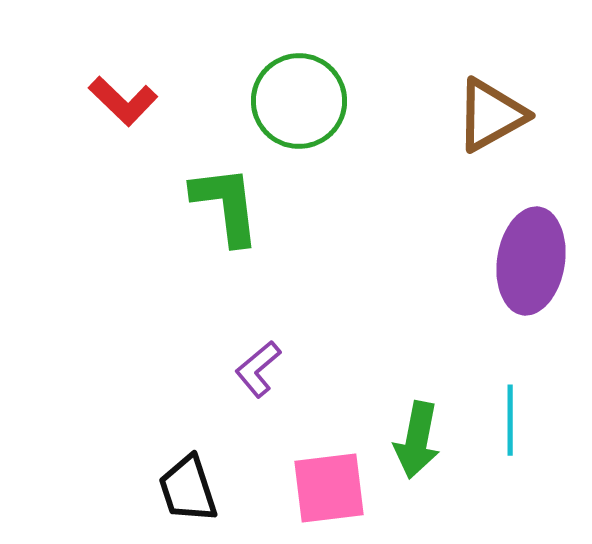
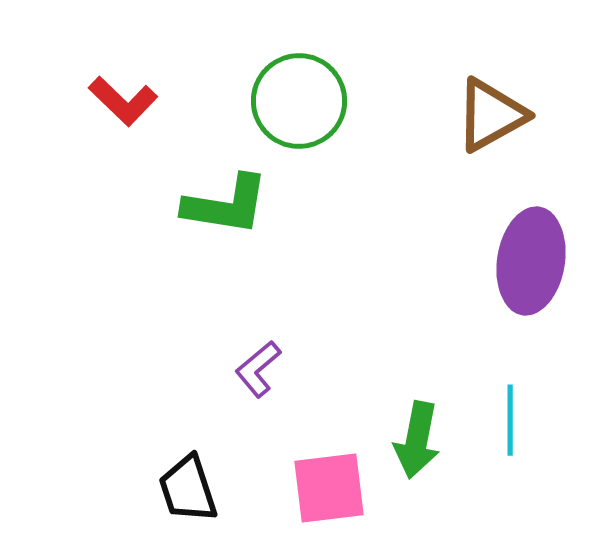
green L-shape: rotated 106 degrees clockwise
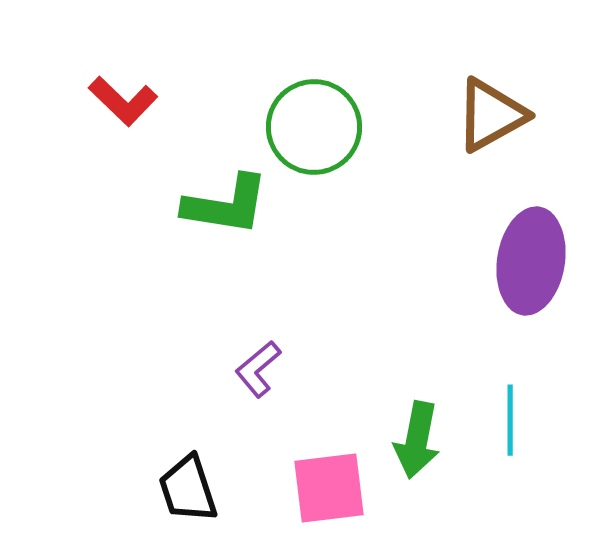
green circle: moved 15 px right, 26 px down
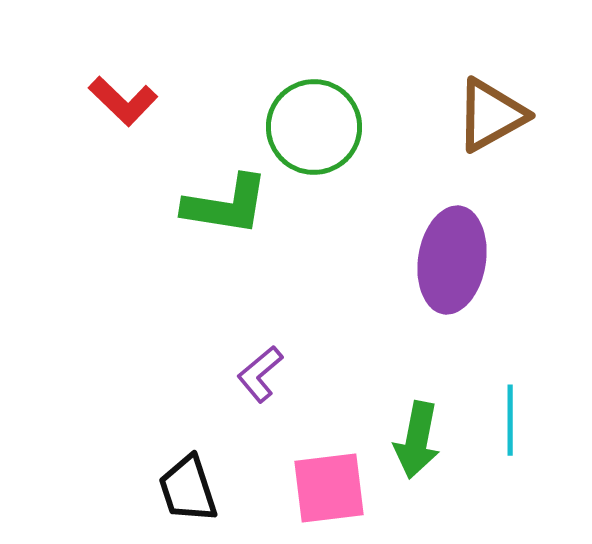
purple ellipse: moved 79 px left, 1 px up
purple L-shape: moved 2 px right, 5 px down
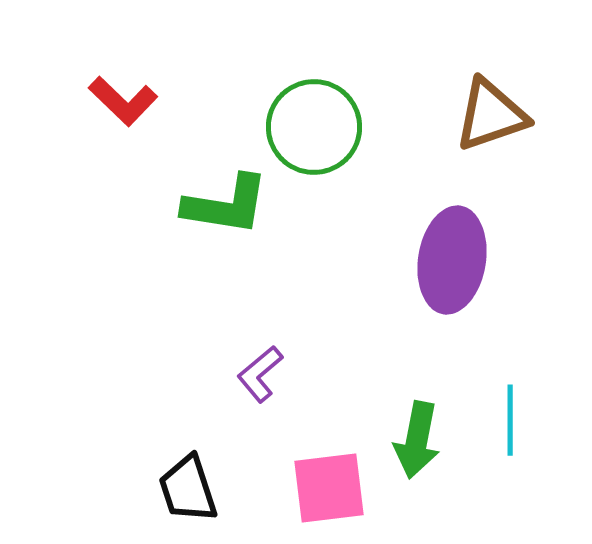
brown triangle: rotated 10 degrees clockwise
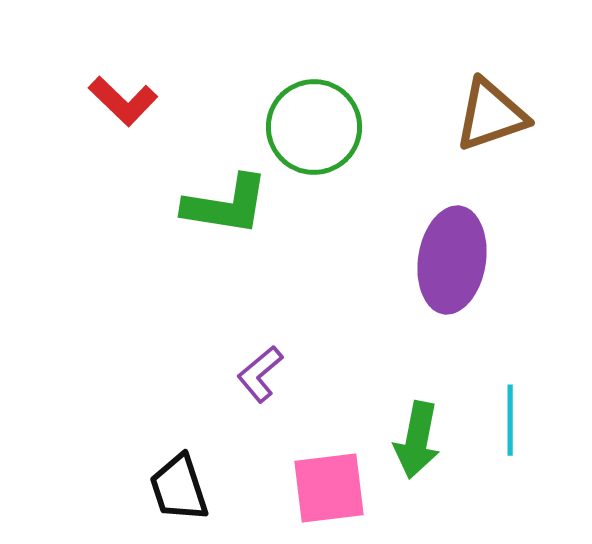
black trapezoid: moved 9 px left, 1 px up
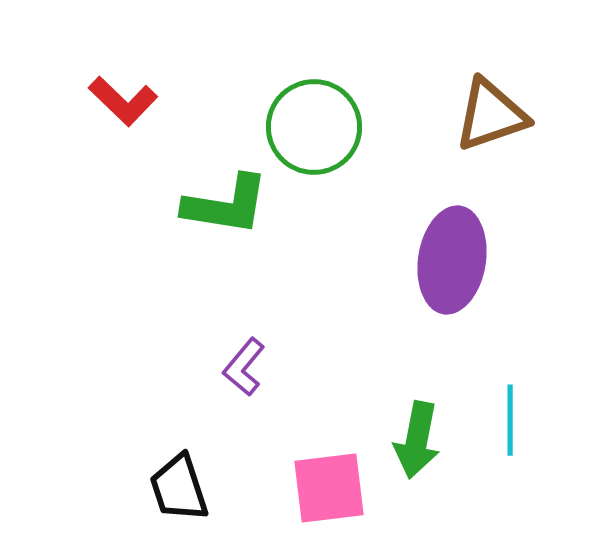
purple L-shape: moved 16 px left, 7 px up; rotated 10 degrees counterclockwise
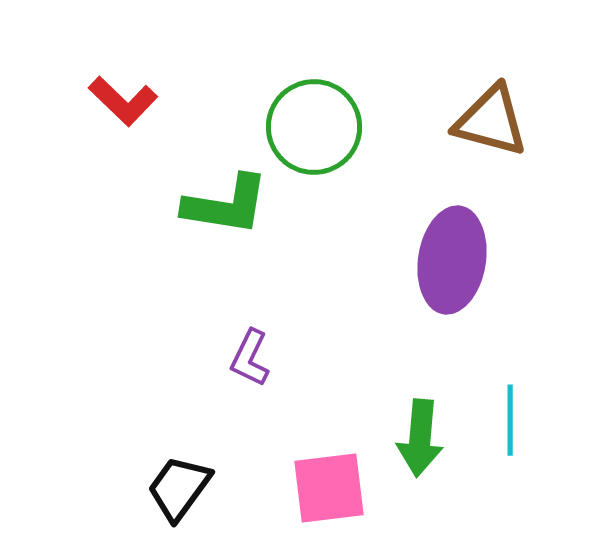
brown triangle: moved 6 px down; rotated 34 degrees clockwise
purple L-shape: moved 6 px right, 9 px up; rotated 14 degrees counterclockwise
green arrow: moved 3 px right, 2 px up; rotated 6 degrees counterclockwise
black trapezoid: rotated 54 degrees clockwise
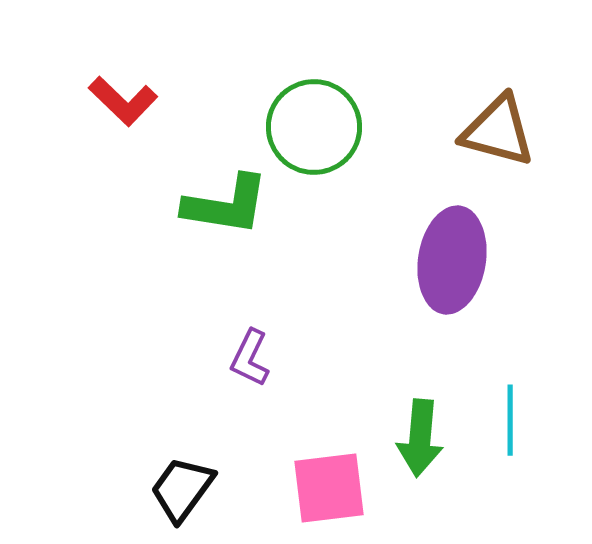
brown triangle: moved 7 px right, 10 px down
black trapezoid: moved 3 px right, 1 px down
